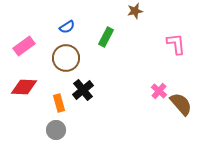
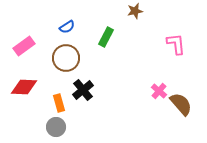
gray circle: moved 3 px up
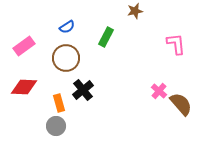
gray circle: moved 1 px up
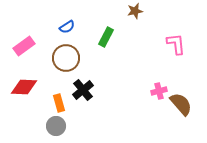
pink cross: rotated 35 degrees clockwise
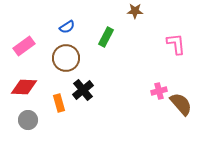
brown star: rotated 14 degrees clockwise
gray circle: moved 28 px left, 6 px up
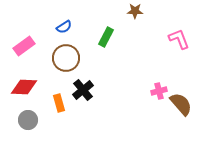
blue semicircle: moved 3 px left
pink L-shape: moved 3 px right, 5 px up; rotated 15 degrees counterclockwise
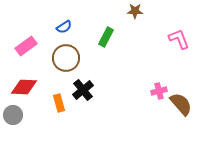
pink rectangle: moved 2 px right
gray circle: moved 15 px left, 5 px up
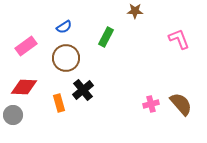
pink cross: moved 8 px left, 13 px down
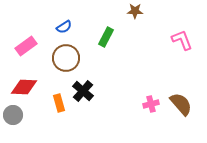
pink L-shape: moved 3 px right, 1 px down
black cross: moved 1 px down; rotated 10 degrees counterclockwise
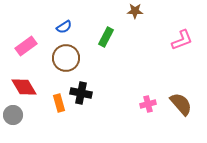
pink L-shape: rotated 90 degrees clockwise
red diamond: rotated 56 degrees clockwise
black cross: moved 2 px left, 2 px down; rotated 30 degrees counterclockwise
pink cross: moved 3 px left
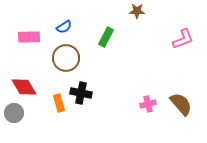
brown star: moved 2 px right
pink L-shape: moved 1 px right, 1 px up
pink rectangle: moved 3 px right, 9 px up; rotated 35 degrees clockwise
gray circle: moved 1 px right, 2 px up
